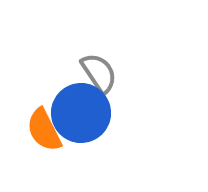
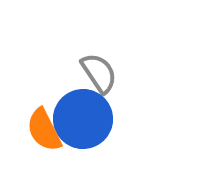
blue circle: moved 2 px right, 6 px down
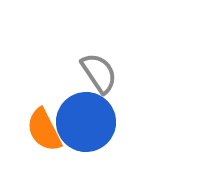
blue circle: moved 3 px right, 3 px down
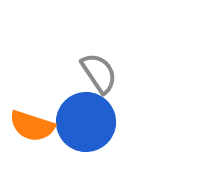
orange semicircle: moved 12 px left, 4 px up; rotated 45 degrees counterclockwise
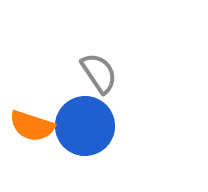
blue circle: moved 1 px left, 4 px down
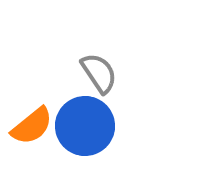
orange semicircle: rotated 57 degrees counterclockwise
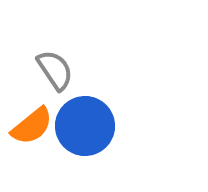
gray semicircle: moved 44 px left, 3 px up
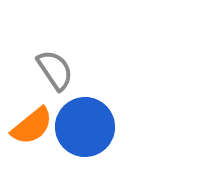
blue circle: moved 1 px down
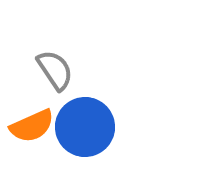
orange semicircle: rotated 15 degrees clockwise
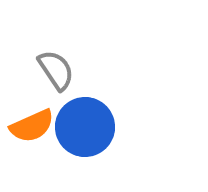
gray semicircle: moved 1 px right
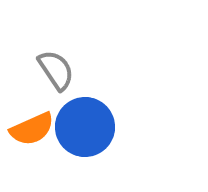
orange semicircle: moved 3 px down
